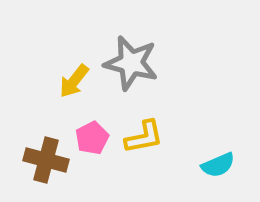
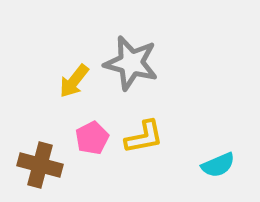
brown cross: moved 6 px left, 5 px down
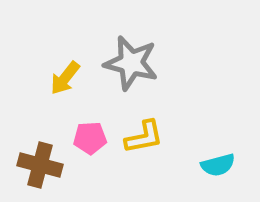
yellow arrow: moved 9 px left, 3 px up
pink pentagon: moved 2 px left; rotated 24 degrees clockwise
cyan semicircle: rotated 8 degrees clockwise
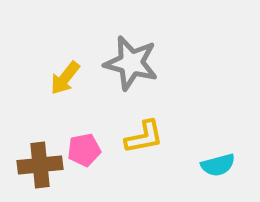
pink pentagon: moved 6 px left, 12 px down; rotated 8 degrees counterclockwise
brown cross: rotated 21 degrees counterclockwise
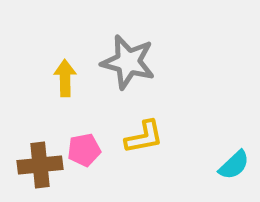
gray star: moved 3 px left, 1 px up
yellow arrow: rotated 141 degrees clockwise
cyan semicircle: moved 16 px right; rotated 28 degrees counterclockwise
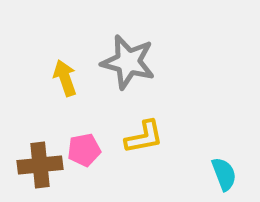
yellow arrow: rotated 18 degrees counterclockwise
cyan semicircle: moved 10 px left, 9 px down; rotated 68 degrees counterclockwise
